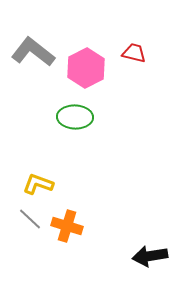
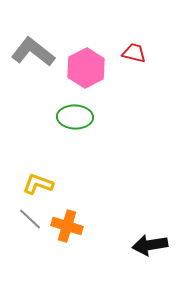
black arrow: moved 11 px up
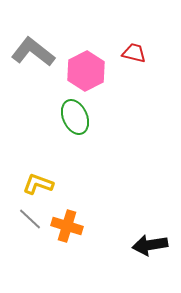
pink hexagon: moved 3 px down
green ellipse: rotated 64 degrees clockwise
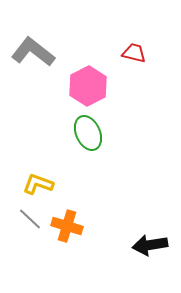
pink hexagon: moved 2 px right, 15 px down
green ellipse: moved 13 px right, 16 px down
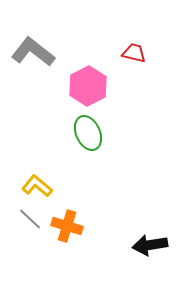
yellow L-shape: moved 1 px left, 2 px down; rotated 20 degrees clockwise
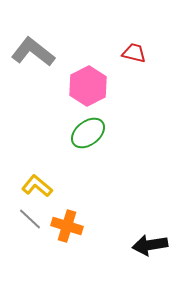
green ellipse: rotated 76 degrees clockwise
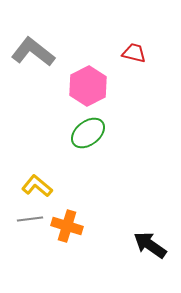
gray line: rotated 50 degrees counterclockwise
black arrow: rotated 44 degrees clockwise
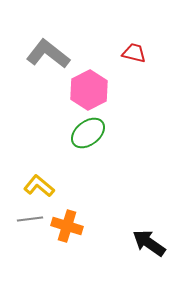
gray L-shape: moved 15 px right, 2 px down
pink hexagon: moved 1 px right, 4 px down
yellow L-shape: moved 2 px right
black arrow: moved 1 px left, 2 px up
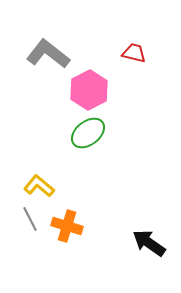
gray line: rotated 70 degrees clockwise
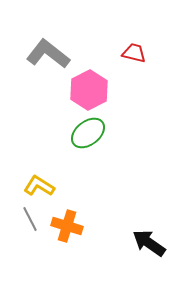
yellow L-shape: rotated 8 degrees counterclockwise
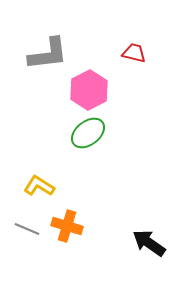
gray L-shape: rotated 135 degrees clockwise
gray line: moved 3 px left, 10 px down; rotated 40 degrees counterclockwise
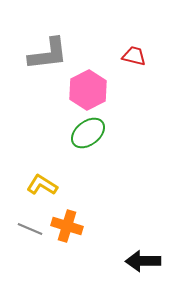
red trapezoid: moved 3 px down
pink hexagon: moved 1 px left
yellow L-shape: moved 3 px right, 1 px up
gray line: moved 3 px right
black arrow: moved 6 px left, 18 px down; rotated 36 degrees counterclockwise
